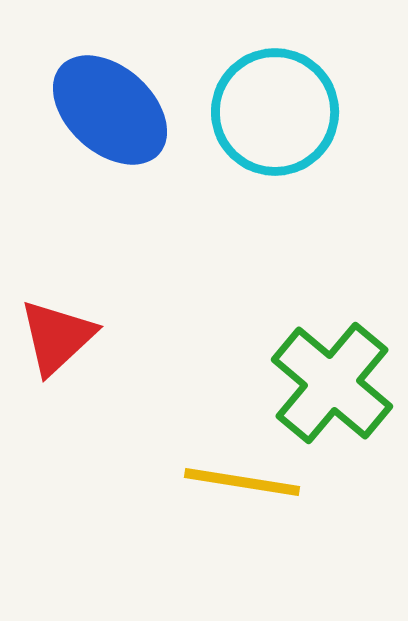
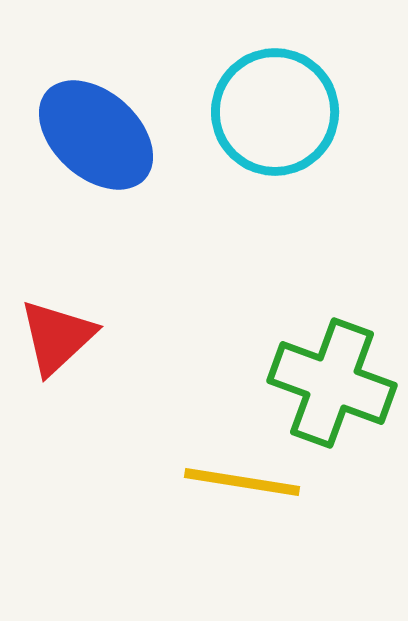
blue ellipse: moved 14 px left, 25 px down
green cross: rotated 20 degrees counterclockwise
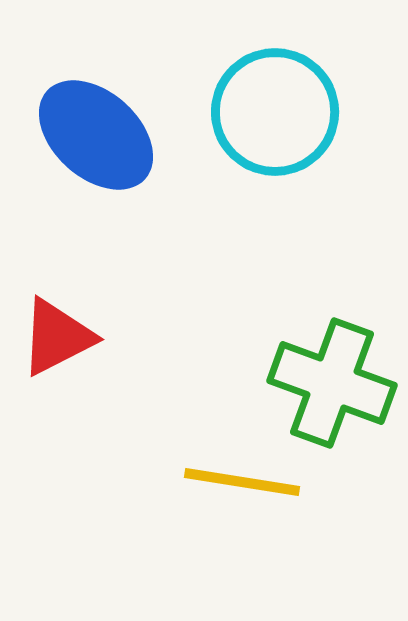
red triangle: rotated 16 degrees clockwise
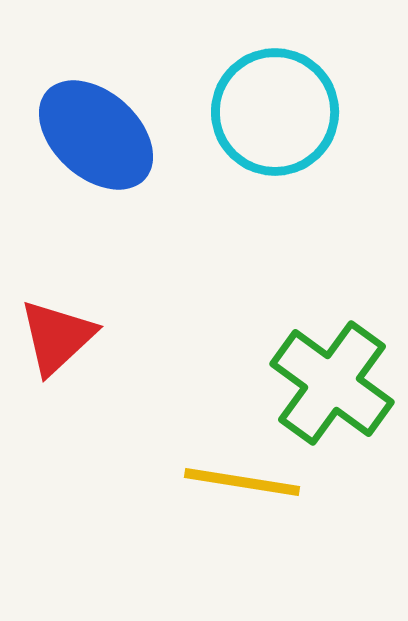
red triangle: rotated 16 degrees counterclockwise
green cross: rotated 16 degrees clockwise
